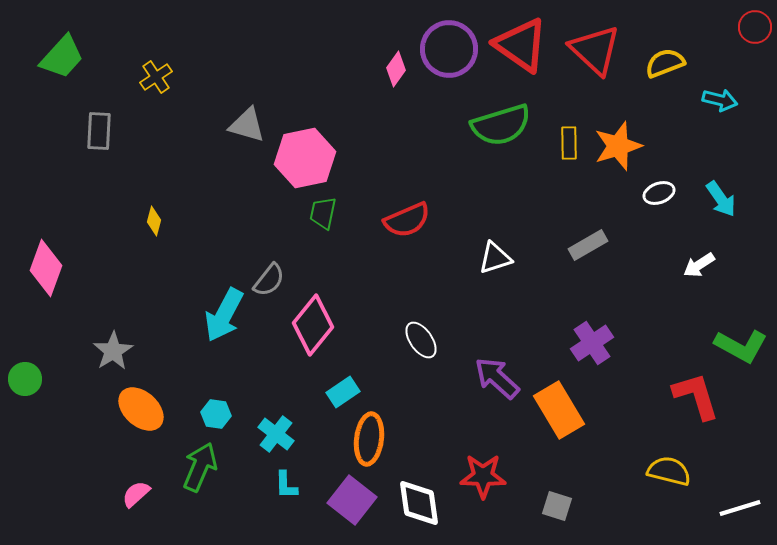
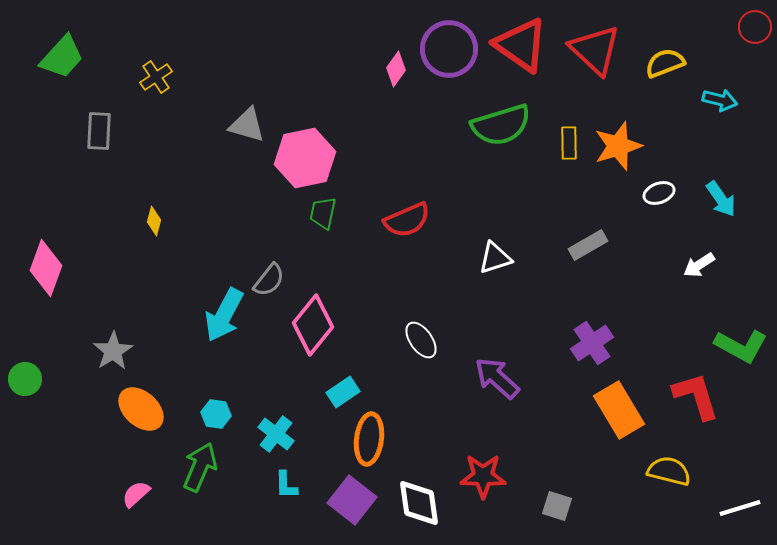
orange rectangle at (559, 410): moved 60 px right
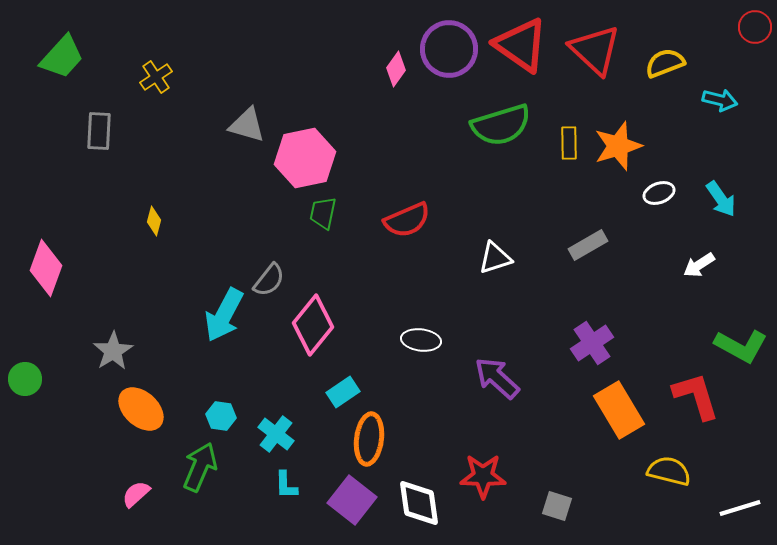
white ellipse at (421, 340): rotated 48 degrees counterclockwise
cyan hexagon at (216, 414): moved 5 px right, 2 px down
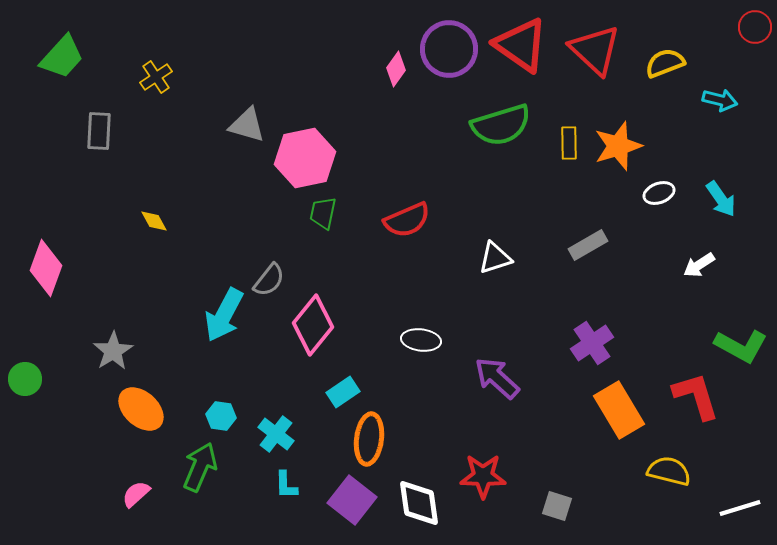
yellow diamond at (154, 221): rotated 44 degrees counterclockwise
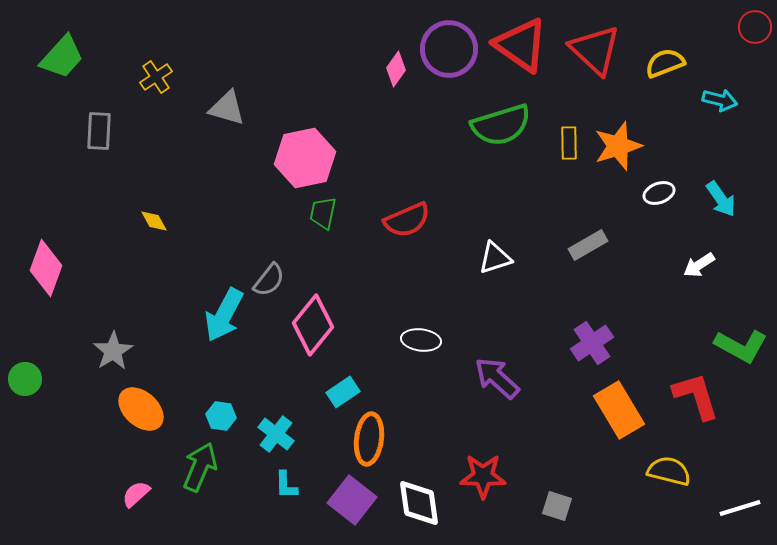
gray triangle at (247, 125): moved 20 px left, 17 px up
